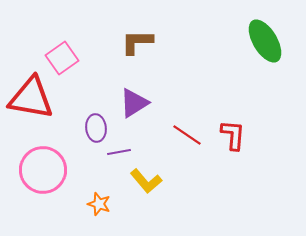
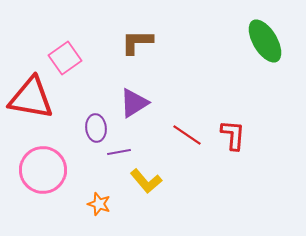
pink square: moved 3 px right
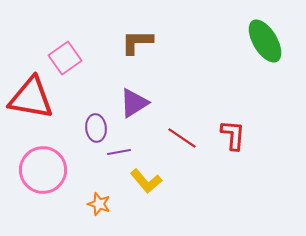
red line: moved 5 px left, 3 px down
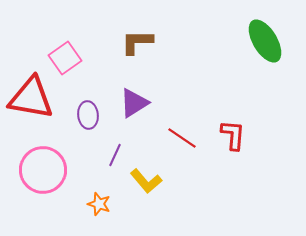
purple ellipse: moved 8 px left, 13 px up
purple line: moved 4 px left, 3 px down; rotated 55 degrees counterclockwise
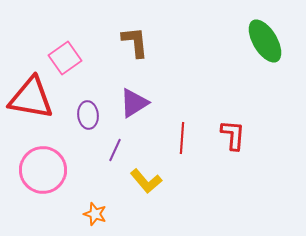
brown L-shape: moved 2 px left; rotated 84 degrees clockwise
red line: rotated 60 degrees clockwise
purple line: moved 5 px up
orange star: moved 4 px left, 10 px down
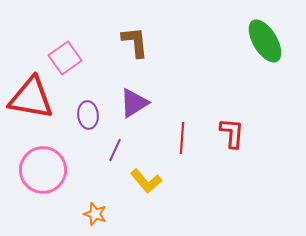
red L-shape: moved 1 px left, 2 px up
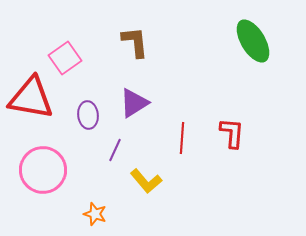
green ellipse: moved 12 px left
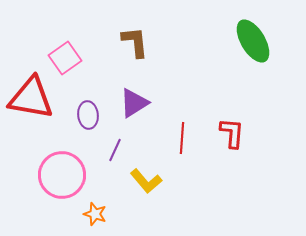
pink circle: moved 19 px right, 5 px down
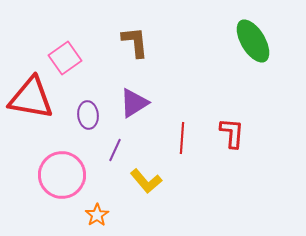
orange star: moved 2 px right, 1 px down; rotated 20 degrees clockwise
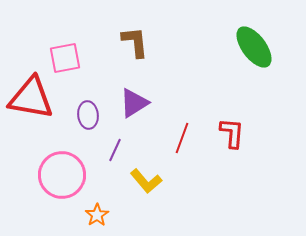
green ellipse: moved 1 px right, 6 px down; rotated 6 degrees counterclockwise
pink square: rotated 24 degrees clockwise
red line: rotated 16 degrees clockwise
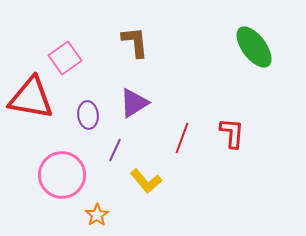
pink square: rotated 24 degrees counterclockwise
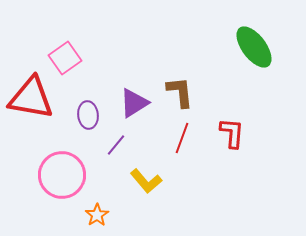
brown L-shape: moved 45 px right, 50 px down
purple line: moved 1 px right, 5 px up; rotated 15 degrees clockwise
